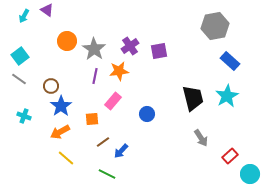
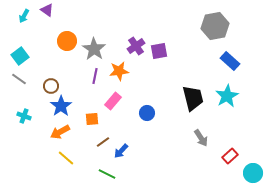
purple cross: moved 6 px right
blue circle: moved 1 px up
cyan circle: moved 3 px right, 1 px up
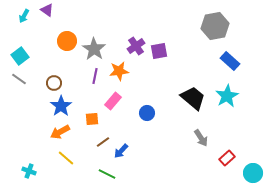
brown circle: moved 3 px right, 3 px up
black trapezoid: rotated 36 degrees counterclockwise
cyan cross: moved 5 px right, 55 px down
red rectangle: moved 3 px left, 2 px down
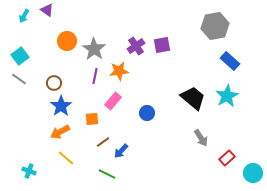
purple square: moved 3 px right, 6 px up
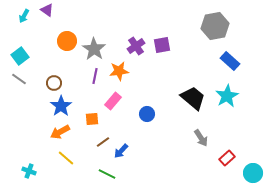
blue circle: moved 1 px down
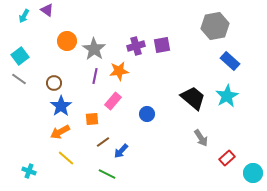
purple cross: rotated 18 degrees clockwise
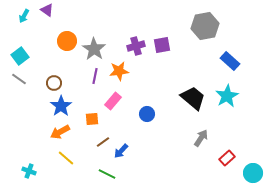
gray hexagon: moved 10 px left
gray arrow: rotated 114 degrees counterclockwise
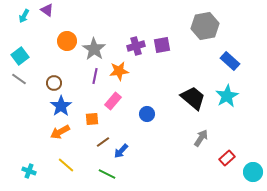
yellow line: moved 7 px down
cyan circle: moved 1 px up
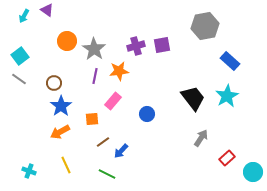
black trapezoid: rotated 12 degrees clockwise
yellow line: rotated 24 degrees clockwise
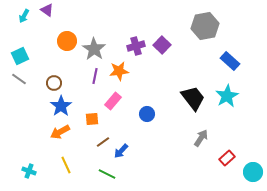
purple square: rotated 36 degrees counterclockwise
cyan square: rotated 12 degrees clockwise
